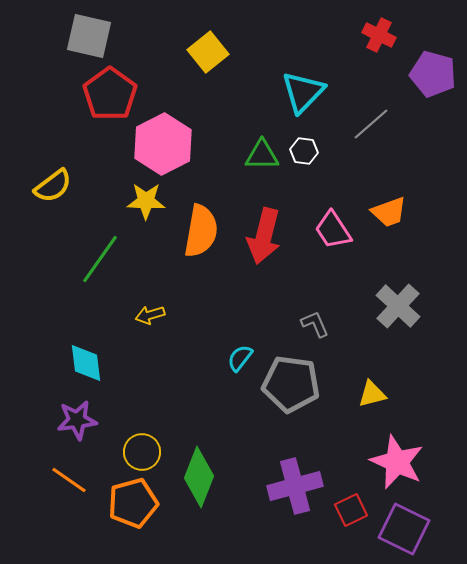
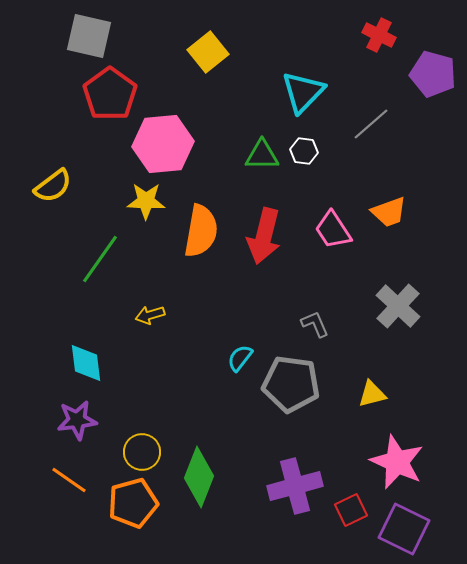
pink hexagon: rotated 22 degrees clockwise
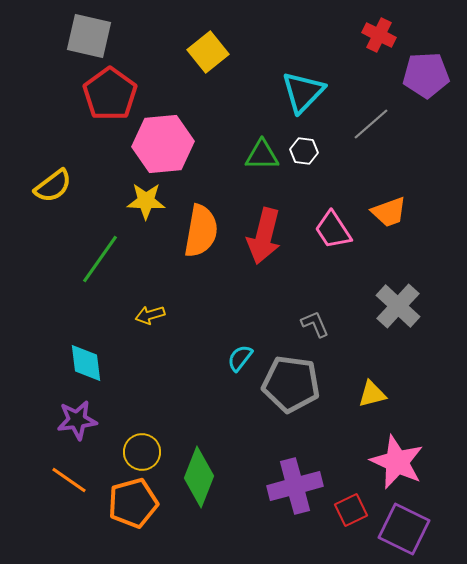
purple pentagon: moved 7 px left, 1 px down; rotated 18 degrees counterclockwise
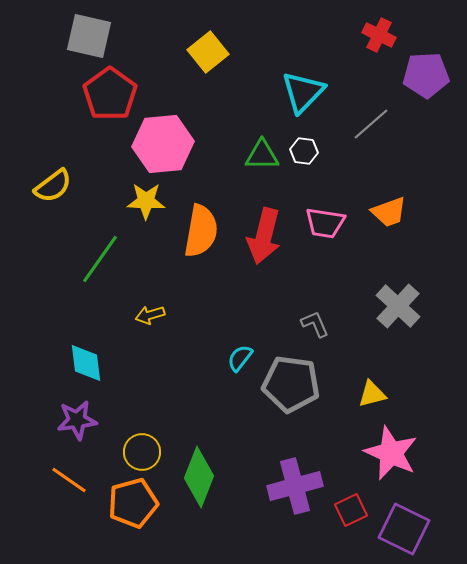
pink trapezoid: moved 8 px left, 7 px up; rotated 48 degrees counterclockwise
pink star: moved 6 px left, 9 px up
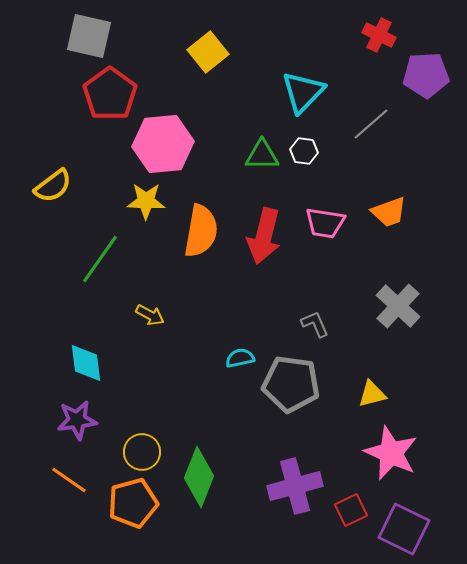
yellow arrow: rotated 136 degrees counterclockwise
cyan semicircle: rotated 40 degrees clockwise
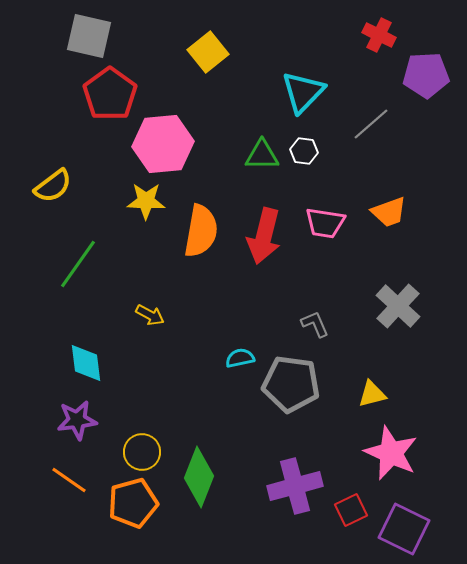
green line: moved 22 px left, 5 px down
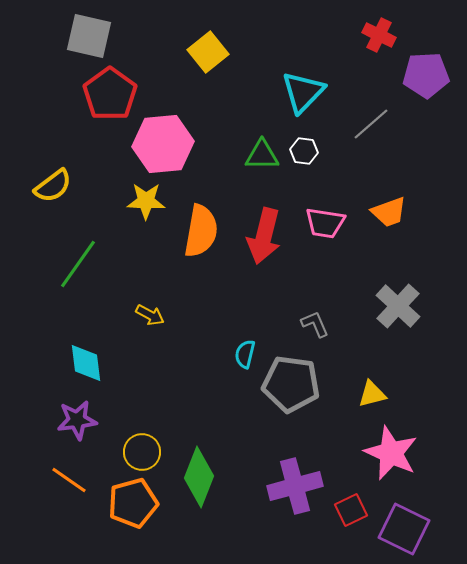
cyan semicircle: moved 5 px right, 4 px up; rotated 64 degrees counterclockwise
